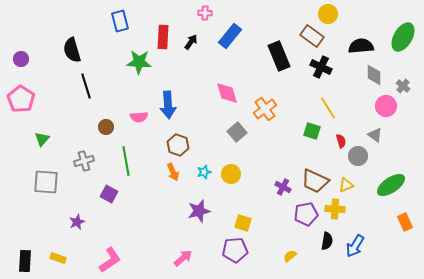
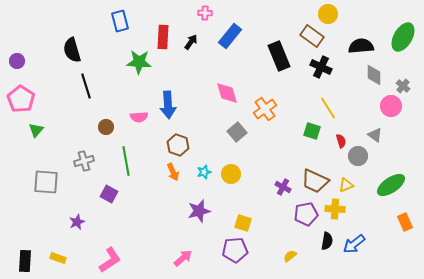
purple circle at (21, 59): moved 4 px left, 2 px down
pink circle at (386, 106): moved 5 px right
green triangle at (42, 139): moved 6 px left, 9 px up
blue arrow at (355, 246): moved 1 px left, 2 px up; rotated 20 degrees clockwise
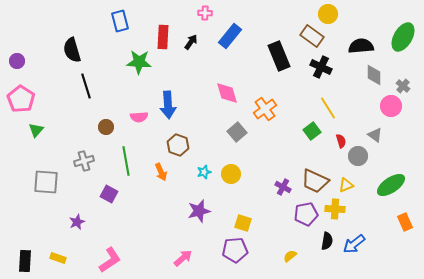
green square at (312, 131): rotated 36 degrees clockwise
orange arrow at (173, 172): moved 12 px left
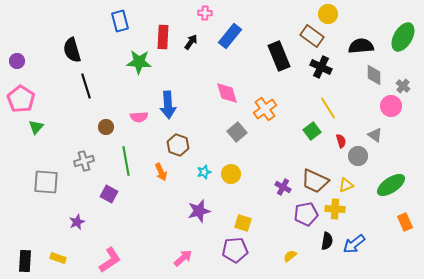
green triangle at (36, 130): moved 3 px up
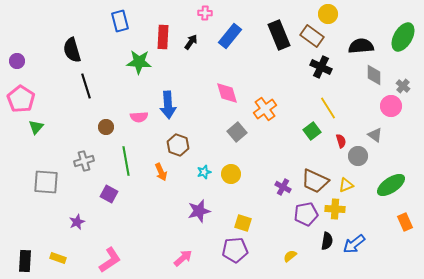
black rectangle at (279, 56): moved 21 px up
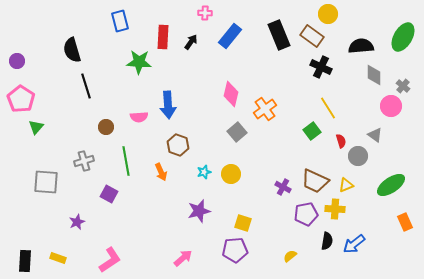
pink diamond at (227, 93): moved 4 px right, 1 px down; rotated 30 degrees clockwise
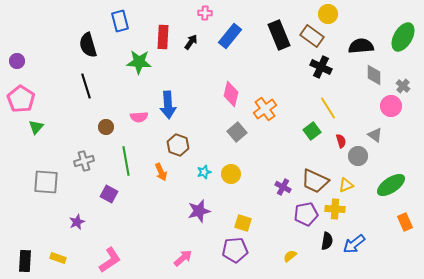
black semicircle at (72, 50): moved 16 px right, 5 px up
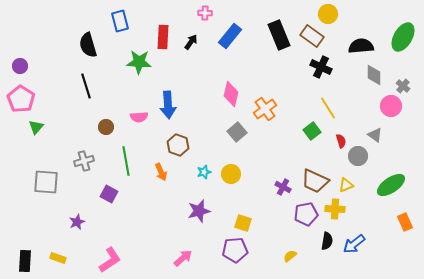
purple circle at (17, 61): moved 3 px right, 5 px down
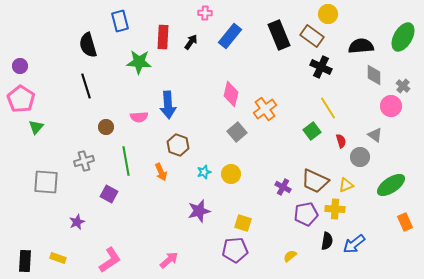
gray circle at (358, 156): moved 2 px right, 1 px down
pink arrow at (183, 258): moved 14 px left, 2 px down
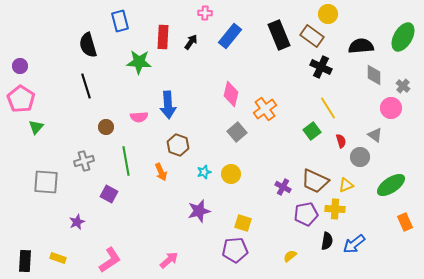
pink circle at (391, 106): moved 2 px down
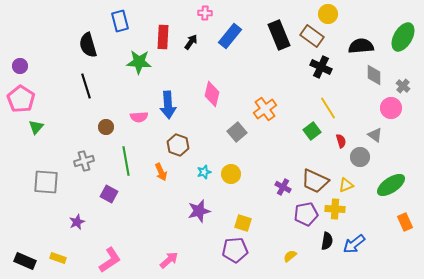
pink diamond at (231, 94): moved 19 px left
black rectangle at (25, 261): rotated 70 degrees counterclockwise
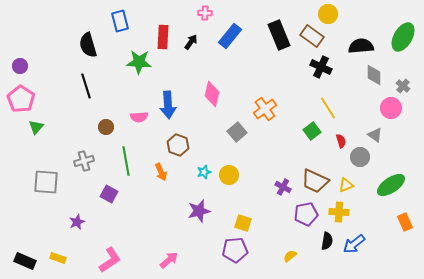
yellow circle at (231, 174): moved 2 px left, 1 px down
yellow cross at (335, 209): moved 4 px right, 3 px down
